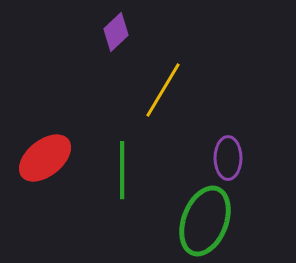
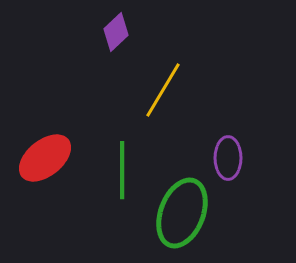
green ellipse: moved 23 px left, 8 px up
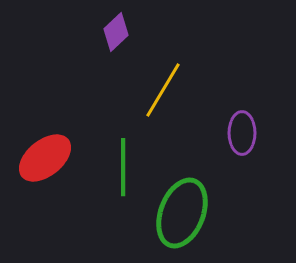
purple ellipse: moved 14 px right, 25 px up
green line: moved 1 px right, 3 px up
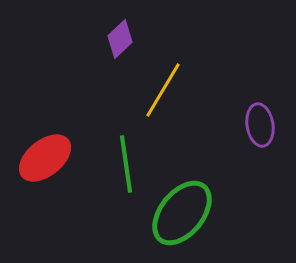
purple diamond: moved 4 px right, 7 px down
purple ellipse: moved 18 px right, 8 px up; rotated 9 degrees counterclockwise
green line: moved 3 px right, 3 px up; rotated 8 degrees counterclockwise
green ellipse: rotated 18 degrees clockwise
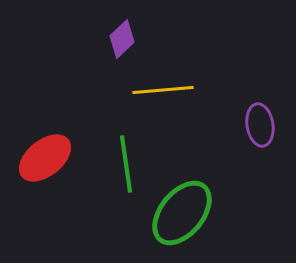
purple diamond: moved 2 px right
yellow line: rotated 54 degrees clockwise
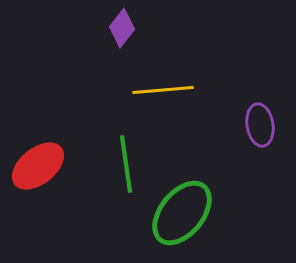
purple diamond: moved 11 px up; rotated 9 degrees counterclockwise
red ellipse: moved 7 px left, 8 px down
